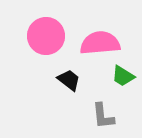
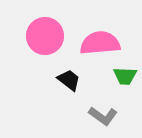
pink circle: moved 1 px left
green trapezoid: moved 2 px right; rotated 30 degrees counterclockwise
gray L-shape: rotated 48 degrees counterclockwise
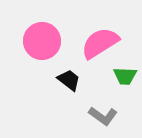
pink circle: moved 3 px left, 5 px down
pink semicircle: rotated 27 degrees counterclockwise
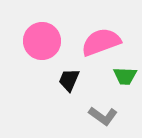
pink semicircle: moved 1 px right, 1 px up; rotated 12 degrees clockwise
black trapezoid: rotated 105 degrees counterclockwise
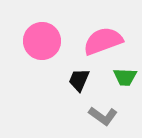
pink semicircle: moved 2 px right, 1 px up
green trapezoid: moved 1 px down
black trapezoid: moved 10 px right
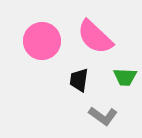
pink semicircle: moved 8 px left, 4 px up; rotated 117 degrees counterclockwise
black trapezoid: rotated 15 degrees counterclockwise
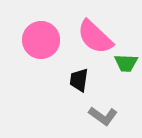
pink circle: moved 1 px left, 1 px up
green trapezoid: moved 1 px right, 14 px up
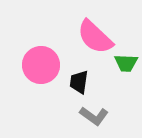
pink circle: moved 25 px down
black trapezoid: moved 2 px down
gray L-shape: moved 9 px left
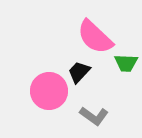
pink circle: moved 8 px right, 26 px down
black trapezoid: moved 10 px up; rotated 35 degrees clockwise
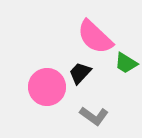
green trapezoid: rotated 30 degrees clockwise
black trapezoid: moved 1 px right, 1 px down
pink circle: moved 2 px left, 4 px up
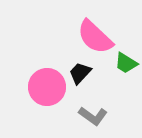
gray L-shape: moved 1 px left
